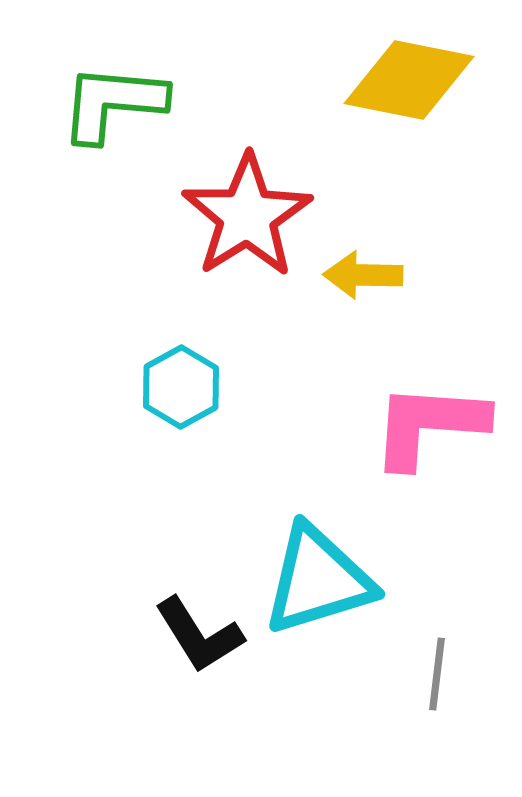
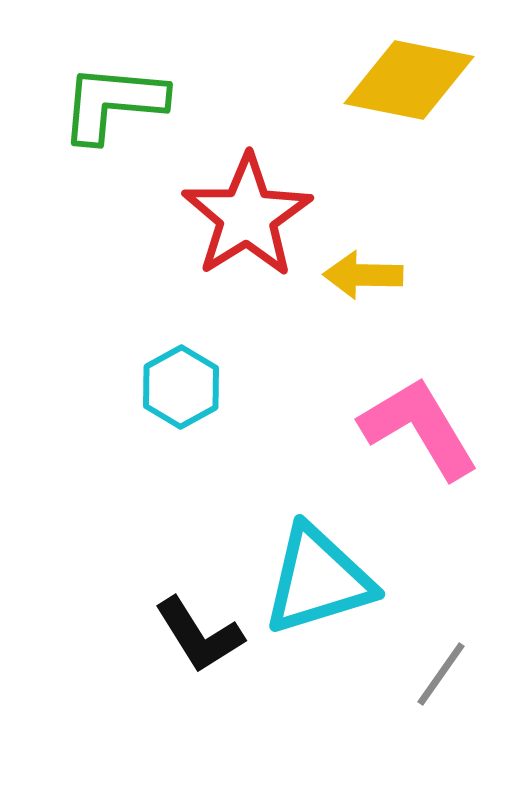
pink L-shape: moved 10 px left, 3 px down; rotated 55 degrees clockwise
gray line: moved 4 px right; rotated 28 degrees clockwise
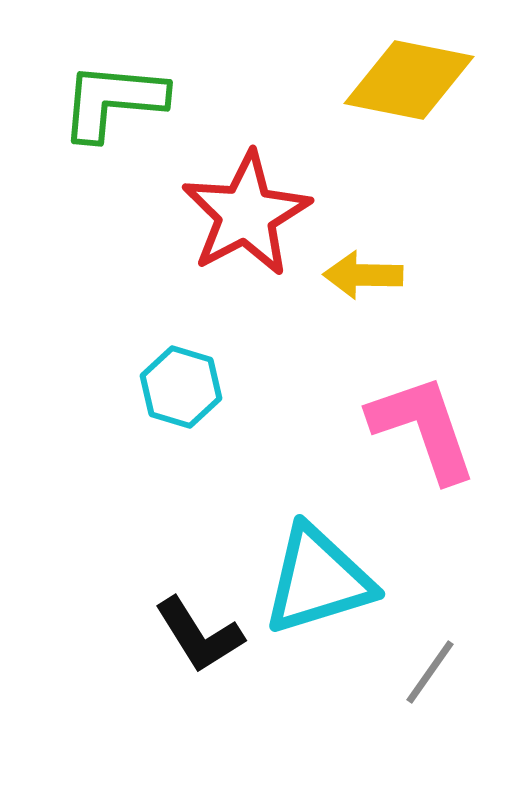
green L-shape: moved 2 px up
red star: moved 1 px left, 2 px up; rotated 4 degrees clockwise
cyan hexagon: rotated 14 degrees counterclockwise
pink L-shape: moved 4 px right; rotated 12 degrees clockwise
gray line: moved 11 px left, 2 px up
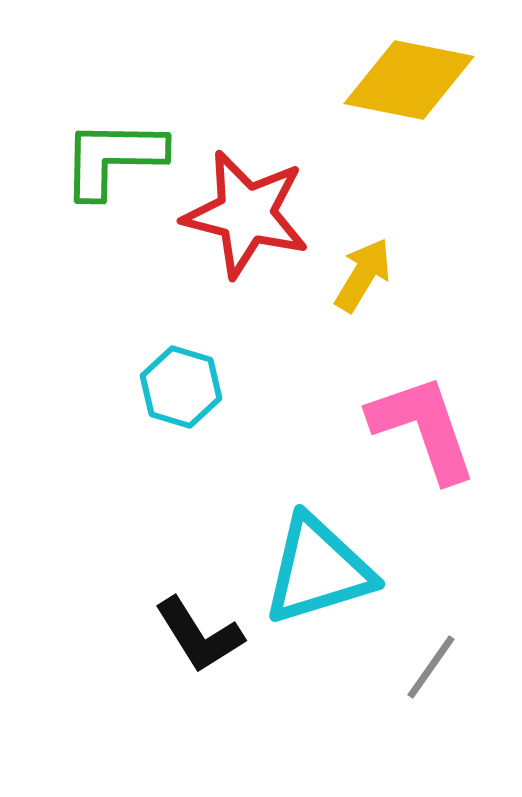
green L-shape: moved 57 px down; rotated 4 degrees counterclockwise
red star: rotated 30 degrees counterclockwise
yellow arrow: rotated 120 degrees clockwise
cyan triangle: moved 10 px up
gray line: moved 1 px right, 5 px up
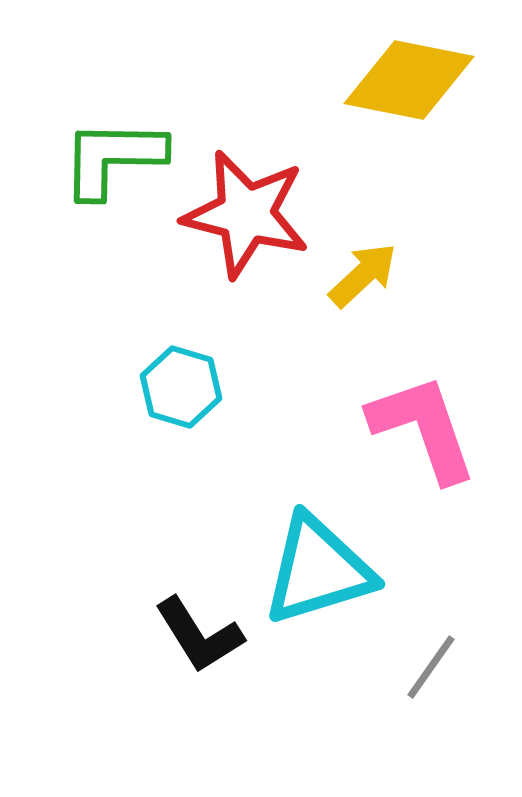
yellow arrow: rotated 16 degrees clockwise
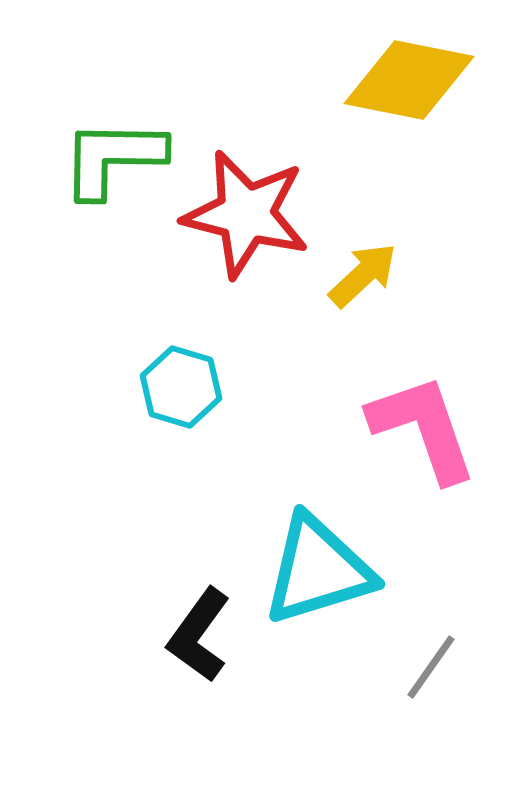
black L-shape: rotated 68 degrees clockwise
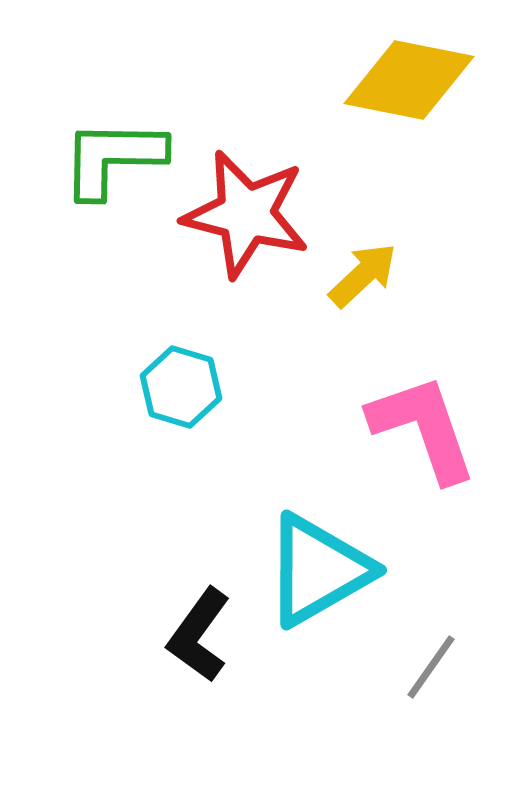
cyan triangle: rotated 13 degrees counterclockwise
